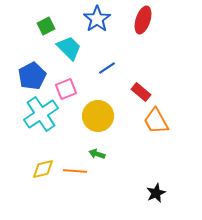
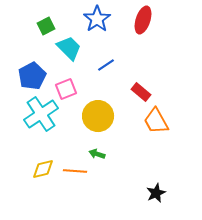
blue line: moved 1 px left, 3 px up
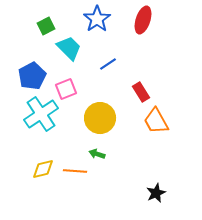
blue line: moved 2 px right, 1 px up
red rectangle: rotated 18 degrees clockwise
yellow circle: moved 2 px right, 2 px down
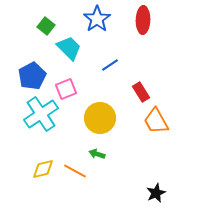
red ellipse: rotated 16 degrees counterclockwise
green square: rotated 24 degrees counterclockwise
blue line: moved 2 px right, 1 px down
orange line: rotated 25 degrees clockwise
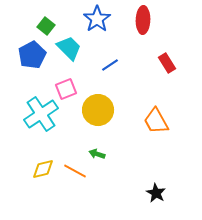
blue pentagon: moved 21 px up
red rectangle: moved 26 px right, 29 px up
yellow circle: moved 2 px left, 8 px up
black star: rotated 18 degrees counterclockwise
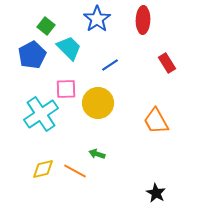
pink square: rotated 20 degrees clockwise
yellow circle: moved 7 px up
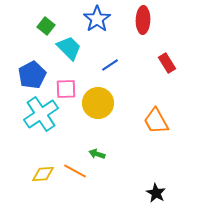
blue pentagon: moved 20 px down
yellow diamond: moved 5 px down; rotated 10 degrees clockwise
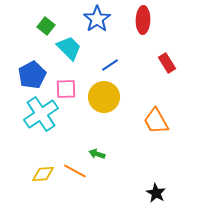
yellow circle: moved 6 px right, 6 px up
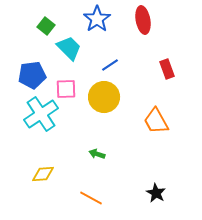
red ellipse: rotated 12 degrees counterclockwise
red rectangle: moved 6 px down; rotated 12 degrees clockwise
blue pentagon: rotated 20 degrees clockwise
orange line: moved 16 px right, 27 px down
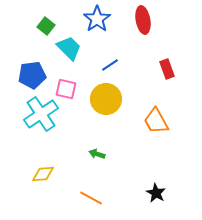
pink square: rotated 15 degrees clockwise
yellow circle: moved 2 px right, 2 px down
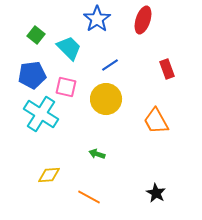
red ellipse: rotated 28 degrees clockwise
green square: moved 10 px left, 9 px down
pink square: moved 2 px up
cyan cross: rotated 24 degrees counterclockwise
yellow diamond: moved 6 px right, 1 px down
orange line: moved 2 px left, 1 px up
